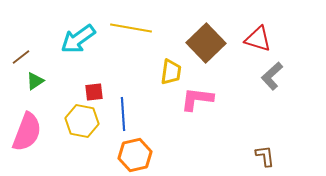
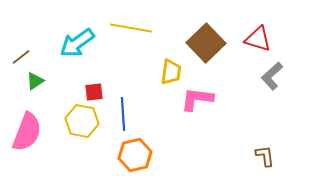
cyan arrow: moved 1 px left, 4 px down
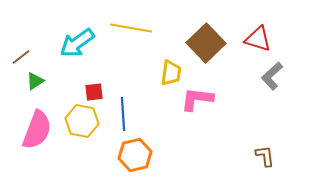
yellow trapezoid: moved 1 px down
pink semicircle: moved 10 px right, 2 px up
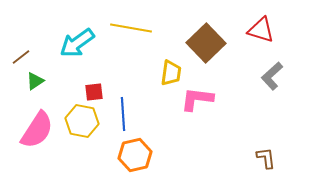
red triangle: moved 3 px right, 9 px up
pink semicircle: rotated 12 degrees clockwise
brown L-shape: moved 1 px right, 2 px down
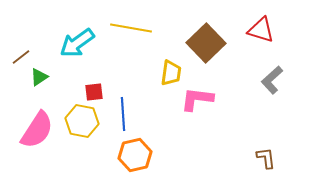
gray L-shape: moved 4 px down
green triangle: moved 4 px right, 4 px up
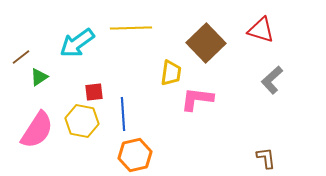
yellow line: rotated 12 degrees counterclockwise
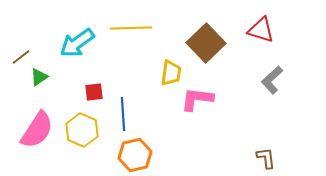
yellow hexagon: moved 9 px down; rotated 12 degrees clockwise
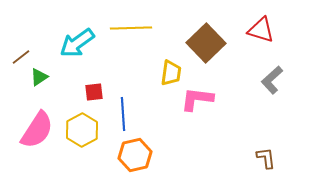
yellow hexagon: rotated 8 degrees clockwise
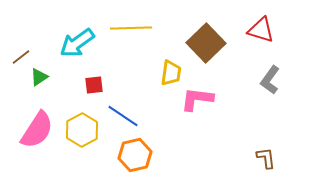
gray L-shape: moved 2 px left; rotated 12 degrees counterclockwise
red square: moved 7 px up
blue line: moved 2 px down; rotated 52 degrees counterclockwise
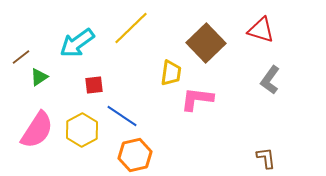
yellow line: rotated 42 degrees counterclockwise
blue line: moved 1 px left
